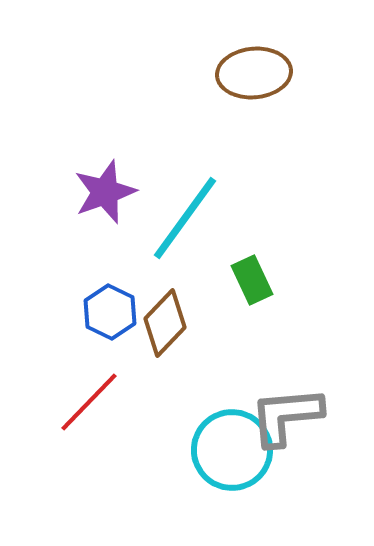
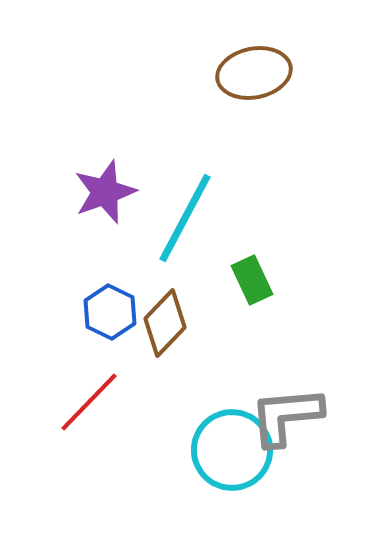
brown ellipse: rotated 6 degrees counterclockwise
cyan line: rotated 8 degrees counterclockwise
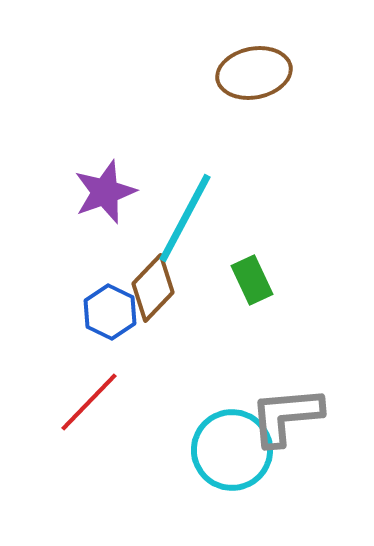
brown diamond: moved 12 px left, 35 px up
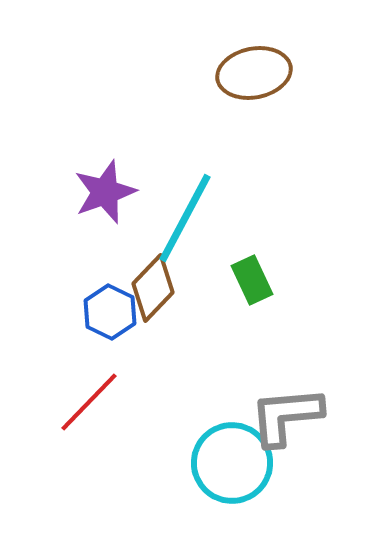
cyan circle: moved 13 px down
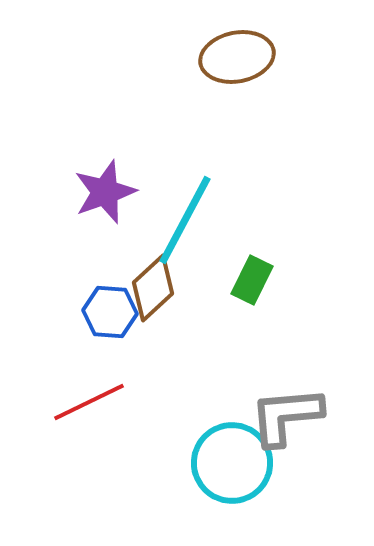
brown ellipse: moved 17 px left, 16 px up
cyan line: moved 2 px down
green rectangle: rotated 51 degrees clockwise
brown diamond: rotated 4 degrees clockwise
blue hexagon: rotated 22 degrees counterclockwise
red line: rotated 20 degrees clockwise
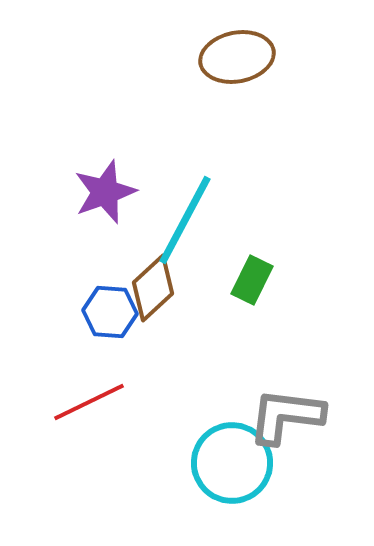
gray L-shape: rotated 12 degrees clockwise
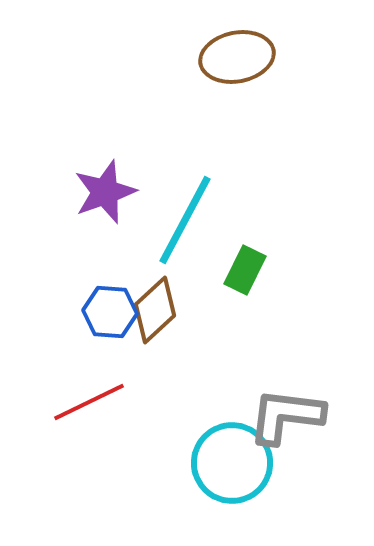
green rectangle: moved 7 px left, 10 px up
brown diamond: moved 2 px right, 22 px down
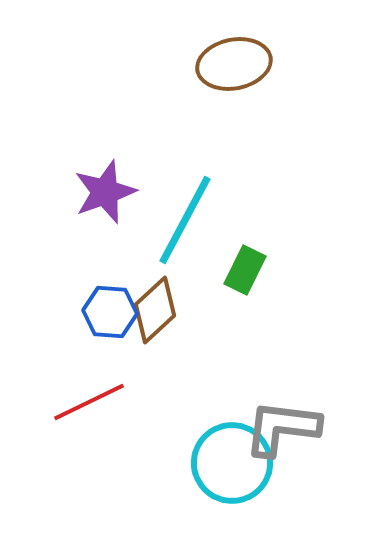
brown ellipse: moved 3 px left, 7 px down
gray L-shape: moved 4 px left, 12 px down
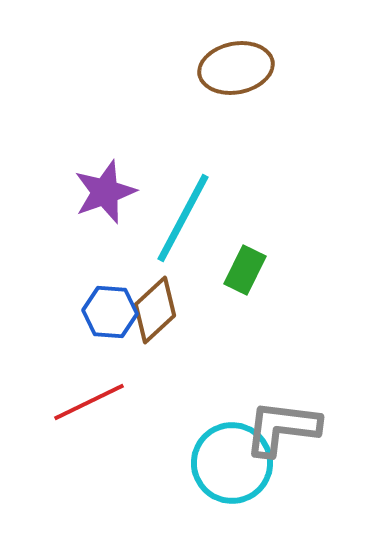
brown ellipse: moved 2 px right, 4 px down
cyan line: moved 2 px left, 2 px up
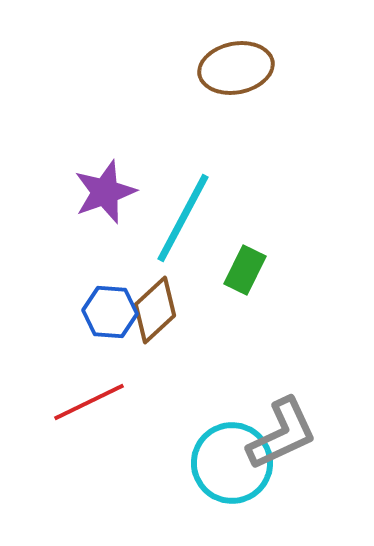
gray L-shape: moved 6 px down; rotated 148 degrees clockwise
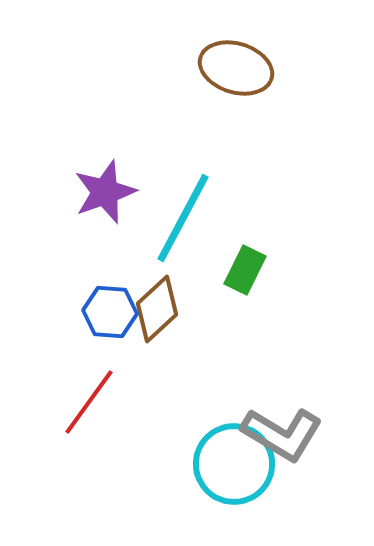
brown ellipse: rotated 28 degrees clockwise
brown diamond: moved 2 px right, 1 px up
red line: rotated 28 degrees counterclockwise
gray L-shape: rotated 56 degrees clockwise
cyan circle: moved 2 px right, 1 px down
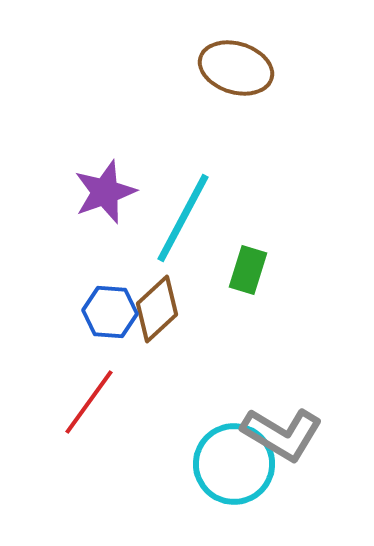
green rectangle: moved 3 px right; rotated 9 degrees counterclockwise
